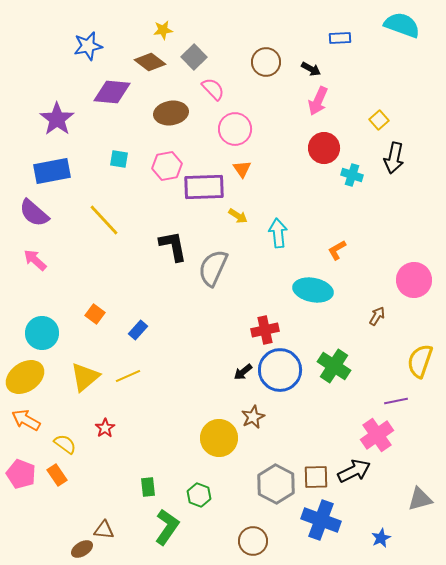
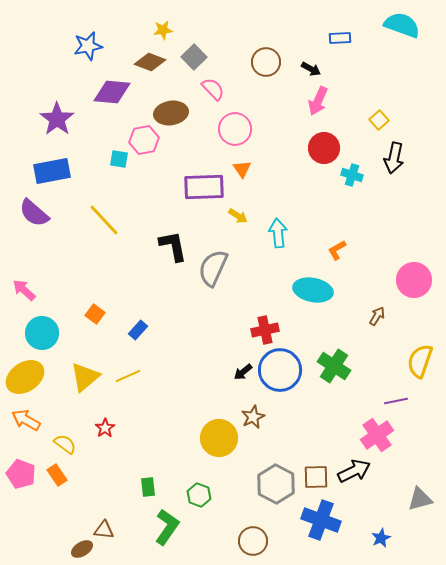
brown diamond at (150, 62): rotated 16 degrees counterclockwise
pink hexagon at (167, 166): moved 23 px left, 26 px up
pink arrow at (35, 260): moved 11 px left, 30 px down
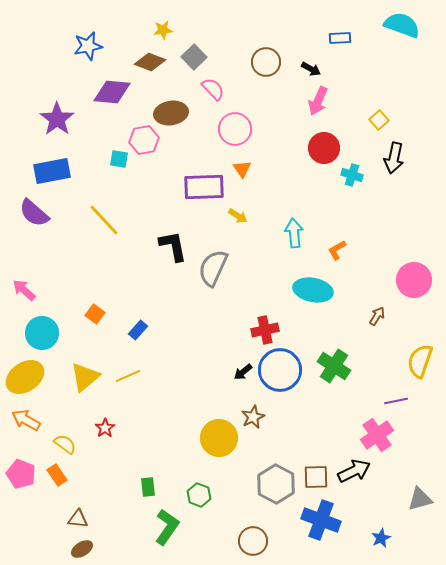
cyan arrow at (278, 233): moved 16 px right
brown triangle at (104, 530): moved 26 px left, 11 px up
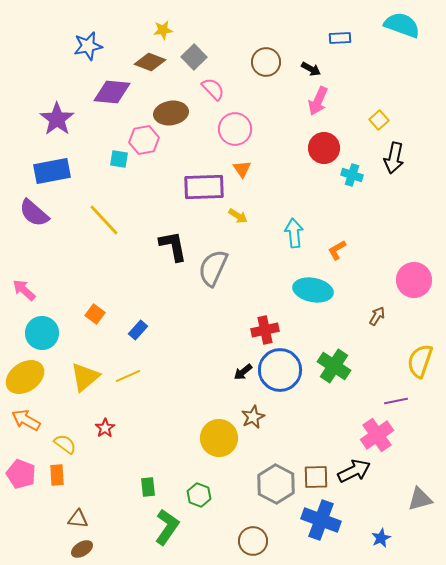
orange rectangle at (57, 475): rotated 30 degrees clockwise
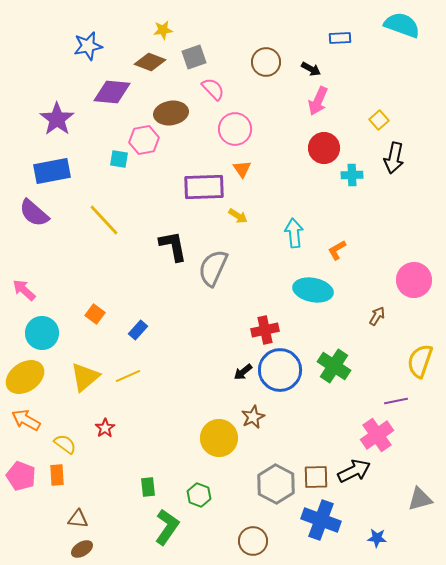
gray square at (194, 57): rotated 25 degrees clockwise
cyan cross at (352, 175): rotated 20 degrees counterclockwise
pink pentagon at (21, 474): moved 2 px down
blue star at (381, 538): moved 4 px left; rotated 30 degrees clockwise
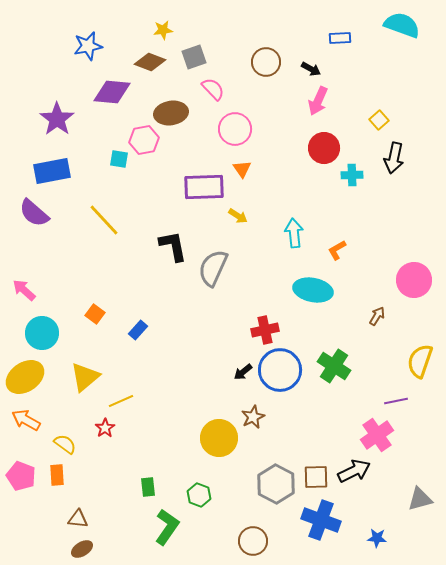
yellow line at (128, 376): moved 7 px left, 25 px down
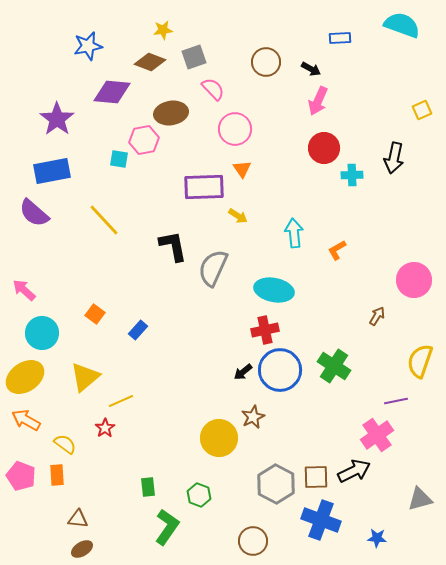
yellow square at (379, 120): moved 43 px right, 10 px up; rotated 18 degrees clockwise
cyan ellipse at (313, 290): moved 39 px left
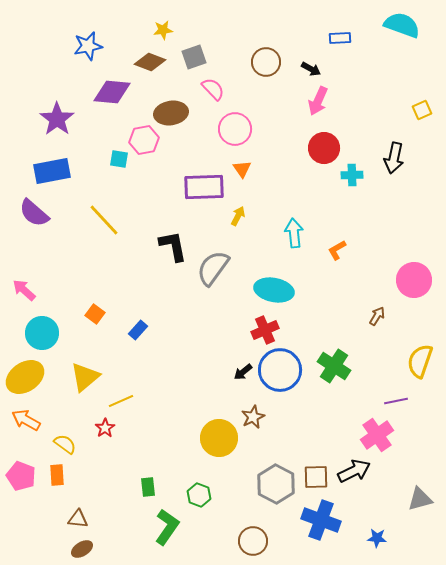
yellow arrow at (238, 216): rotated 96 degrees counterclockwise
gray semicircle at (213, 268): rotated 12 degrees clockwise
red cross at (265, 330): rotated 12 degrees counterclockwise
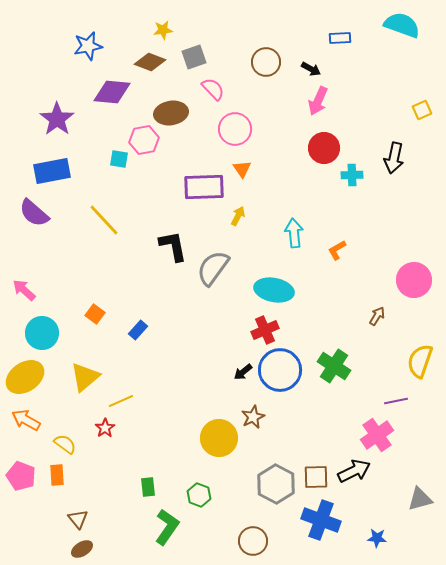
brown triangle at (78, 519): rotated 45 degrees clockwise
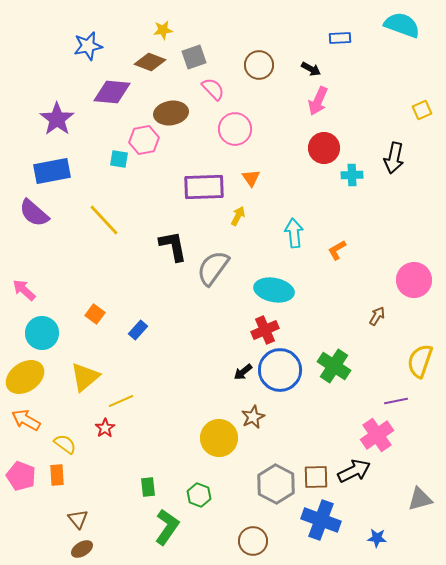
brown circle at (266, 62): moved 7 px left, 3 px down
orange triangle at (242, 169): moved 9 px right, 9 px down
